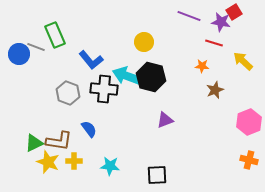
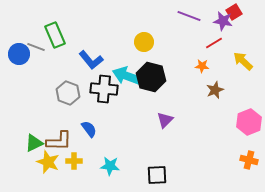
purple star: moved 2 px right, 1 px up
red line: rotated 48 degrees counterclockwise
purple triangle: rotated 24 degrees counterclockwise
brown L-shape: rotated 8 degrees counterclockwise
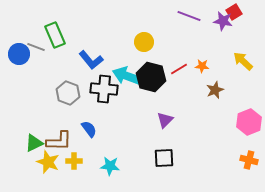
red line: moved 35 px left, 26 px down
black square: moved 7 px right, 17 px up
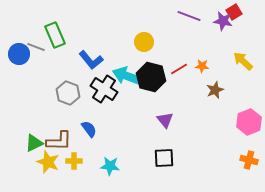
black cross: rotated 28 degrees clockwise
purple triangle: rotated 24 degrees counterclockwise
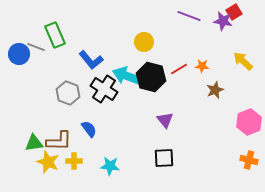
green triangle: rotated 18 degrees clockwise
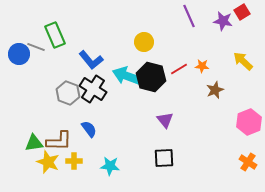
red square: moved 8 px right
purple line: rotated 45 degrees clockwise
black cross: moved 11 px left
orange cross: moved 1 px left, 2 px down; rotated 18 degrees clockwise
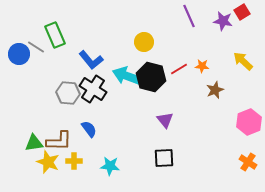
gray line: rotated 12 degrees clockwise
gray hexagon: rotated 15 degrees counterclockwise
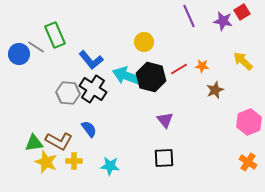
brown L-shape: rotated 28 degrees clockwise
yellow star: moved 2 px left
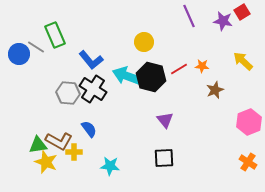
green triangle: moved 4 px right, 2 px down
yellow cross: moved 9 px up
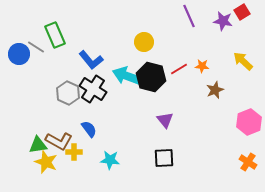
gray hexagon: rotated 20 degrees clockwise
cyan star: moved 6 px up
